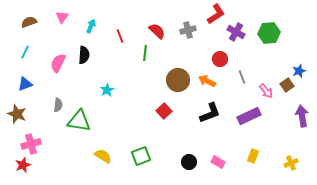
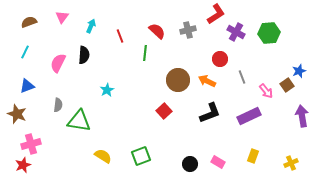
blue triangle: moved 2 px right, 2 px down
black circle: moved 1 px right, 2 px down
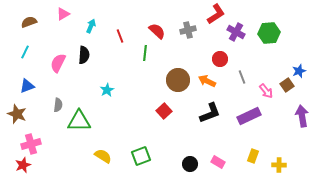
pink triangle: moved 1 px right, 3 px up; rotated 24 degrees clockwise
green triangle: rotated 10 degrees counterclockwise
yellow cross: moved 12 px left, 2 px down; rotated 24 degrees clockwise
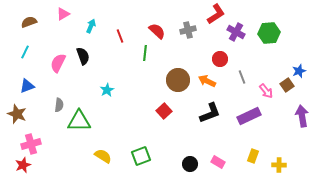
black semicircle: moved 1 px left, 1 px down; rotated 24 degrees counterclockwise
gray semicircle: moved 1 px right
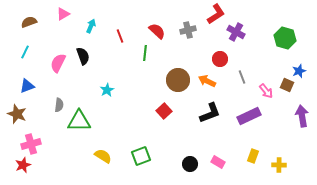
green hexagon: moved 16 px right, 5 px down; rotated 20 degrees clockwise
brown square: rotated 32 degrees counterclockwise
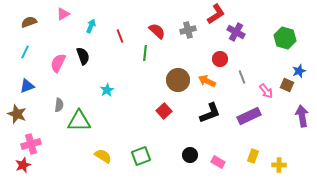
black circle: moved 9 px up
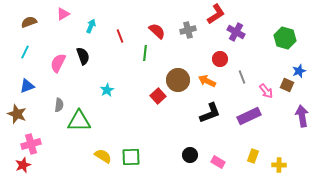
red square: moved 6 px left, 15 px up
green square: moved 10 px left, 1 px down; rotated 18 degrees clockwise
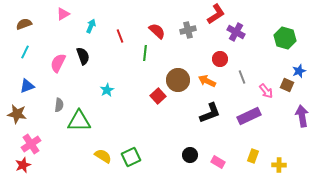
brown semicircle: moved 5 px left, 2 px down
brown star: rotated 12 degrees counterclockwise
pink cross: rotated 18 degrees counterclockwise
green square: rotated 24 degrees counterclockwise
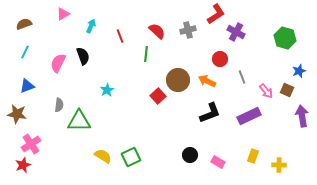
green line: moved 1 px right, 1 px down
brown square: moved 5 px down
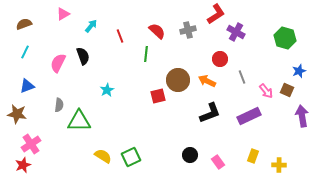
cyan arrow: rotated 16 degrees clockwise
red square: rotated 28 degrees clockwise
pink rectangle: rotated 24 degrees clockwise
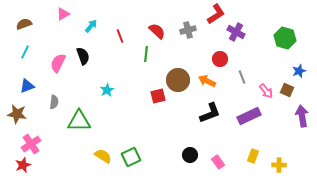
gray semicircle: moved 5 px left, 3 px up
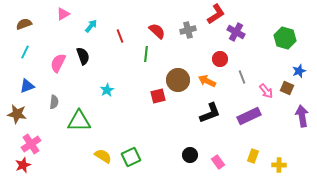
brown square: moved 2 px up
